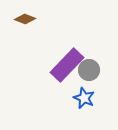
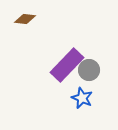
brown diamond: rotated 15 degrees counterclockwise
blue star: moved 2 px left
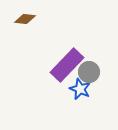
gray circle: moved 2 px down
blue star: moved 2 px left, 9 px up
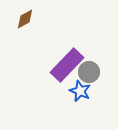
brown diamond: rotated 35 degrees counterclockwise
blue star: moved 2 px down
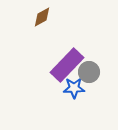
brown diamond: moved 17 px right, 2 px up
blue star: moved 6 px left, 3 px up; rotated 25 degrees counterclockwise
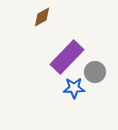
purple rectangle: moved 8 px up
gray circle: moved 6 px right
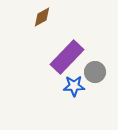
blue star: moved 2 px up
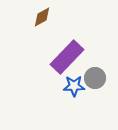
gray circle: moved 6 px down
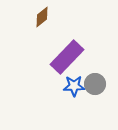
brown diamond: rotated 10 degrees counterclockwise
gray circle: moved 6 px down
